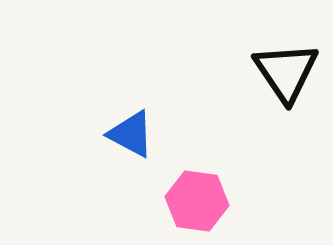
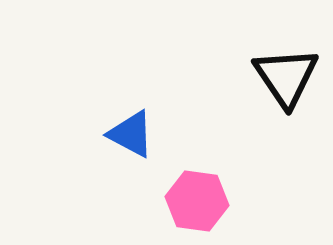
black triangle: moved 5 px down
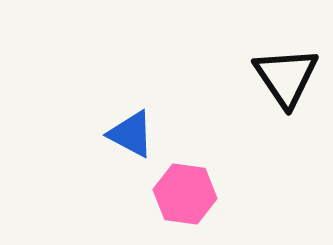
pink hexagon: moved 12 px left, 7 px up
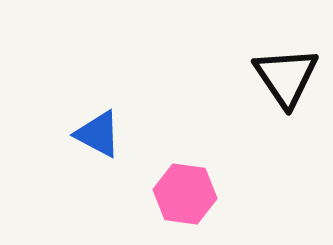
blue triangle: moved 33 px left
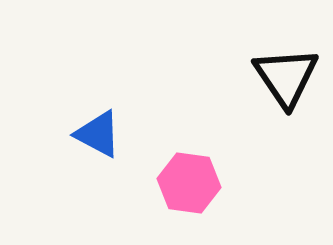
pink hexagon: moved 4 px right, 11 px up
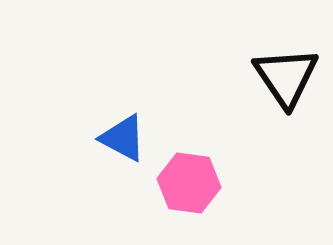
blue triangle: moved 25 px right, 4 px down
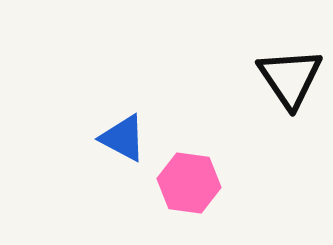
black triangle: moved 4 px right, 1 px down
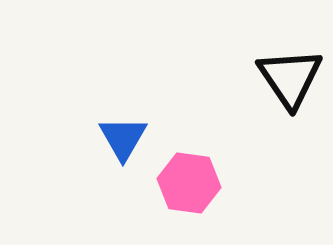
blue triangle: rotated 32 degrees clockwise
